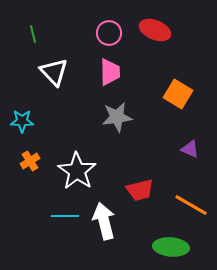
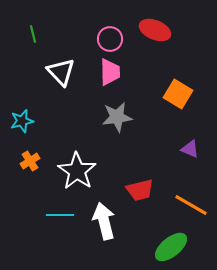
pink circle: moved 1 px right, 6 px down
white triangle: moved 7 px right
cyan star: rotated 15 degrees counterclockwise
cyan line: moved 5 px left, 1 px up
green ellipse: rotated 44 degrees counterclockwise
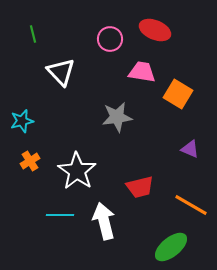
pink trapezoid: moved 32 px right; rotated 80 degrees counterclockwise
red trapezoid: moved 3 px up
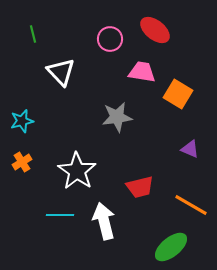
red ellipse: rotated 16 degrees clockwise
orange cross: moved 8 px left, 1 px down
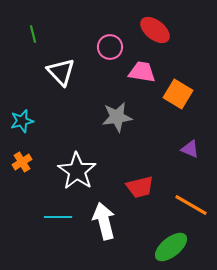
pink circle: moved 8 px down
cyan line: moved 2 px left, 2 px down
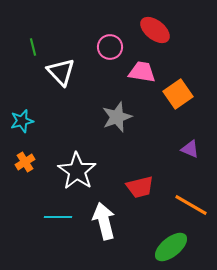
green line: moved 13 px down
orange square: rotated 24 degrees clockwise
gray star: rotated 12 degrees counterclockwise
orange cross: moved 3 px right
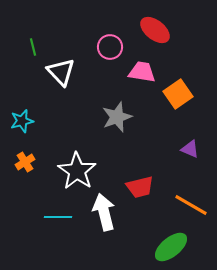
white arrow: moved 9 px up
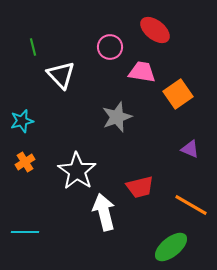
white triangle: moved 3 px down
cyan line: moved 33 px left, 15 px down
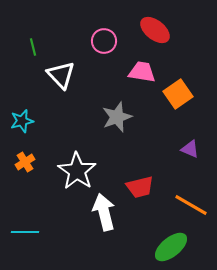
pink circle: moved 6 px left, 6 px up
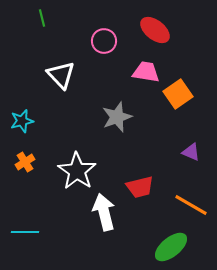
green line: moved 9 px right, 29 px up
pink trapezoid: moved 4 px right
purple triangle: moved 1 px right, 3 px down
